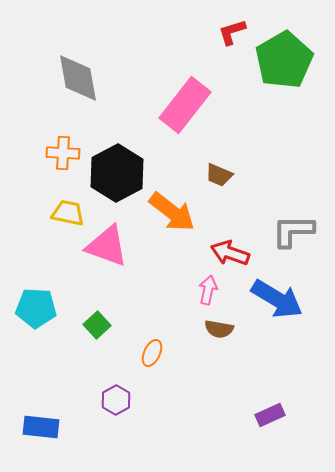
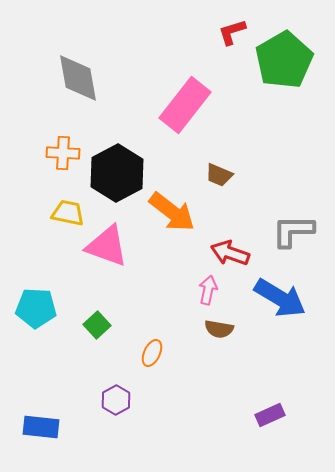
blue arrow: moved 3 px right, 1 px up
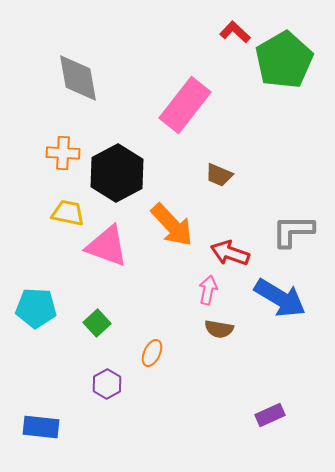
red L-shape: moved 3 px right; rotated 60 degrees clockwise
orange arrow: moved 13 px down; rotated 9 degrees clockwise
green square: moved 2 px up
purple hexagon: moved 9 px left, 16 px up
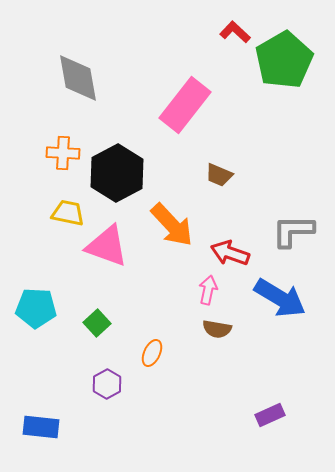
brown semicircle: moved 2 px left
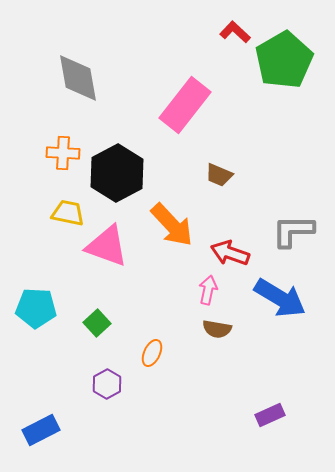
blue rectangle: moved 3 px down; rotated 33 degrees counterclockwise
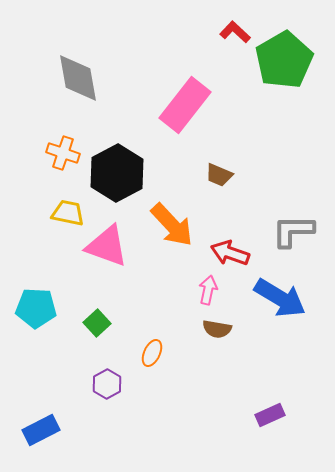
orange cross: rotated 16 degrees clockwise
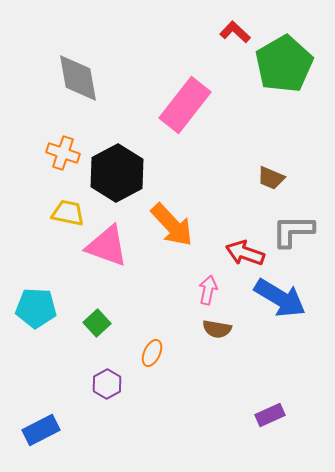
green pentagon: moved 4 px down
brown trapezoid: moved 52 px right, 3 px down
red arrow: moved 15 px right
